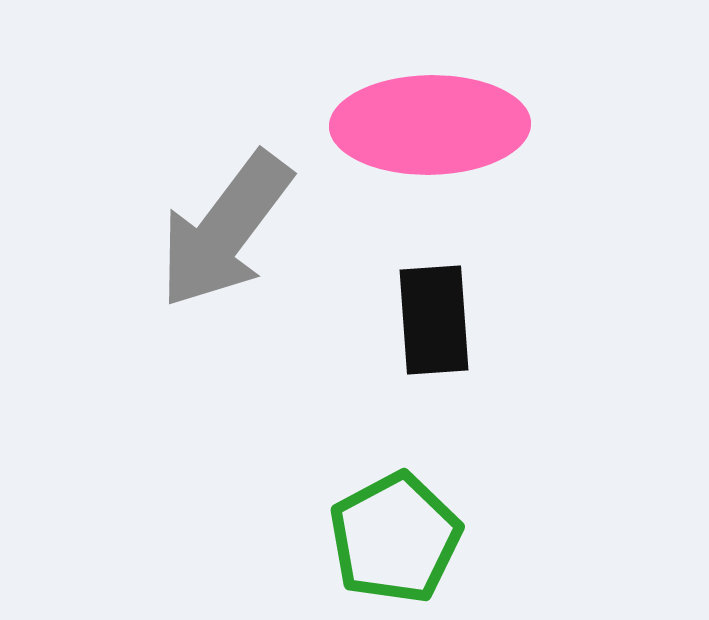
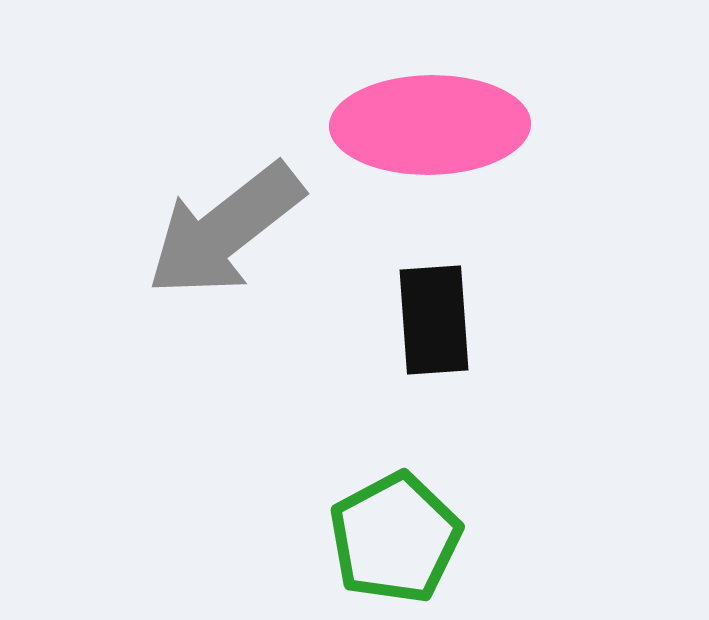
gray arrow: rotated 15 degrees clockwise
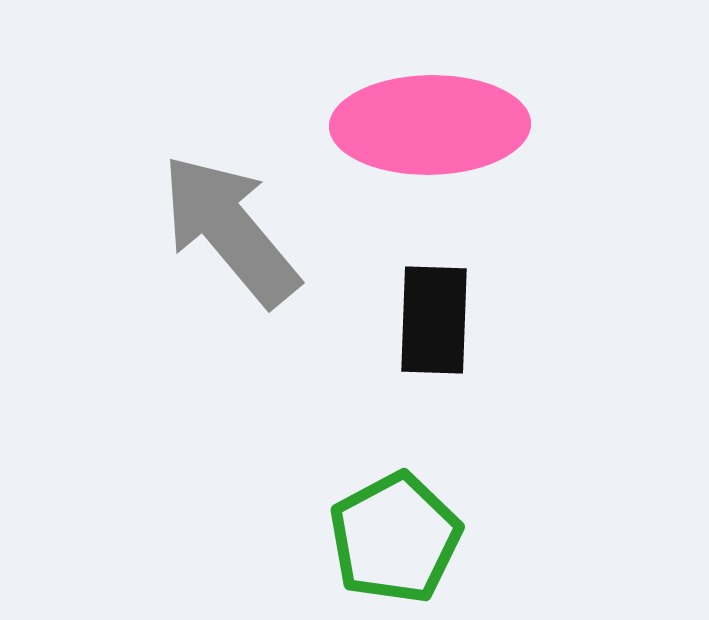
gray arrow: moved 5 px right; rotated 88 degrees clockwise
black rectangle: rotated 6 degrees clockwise
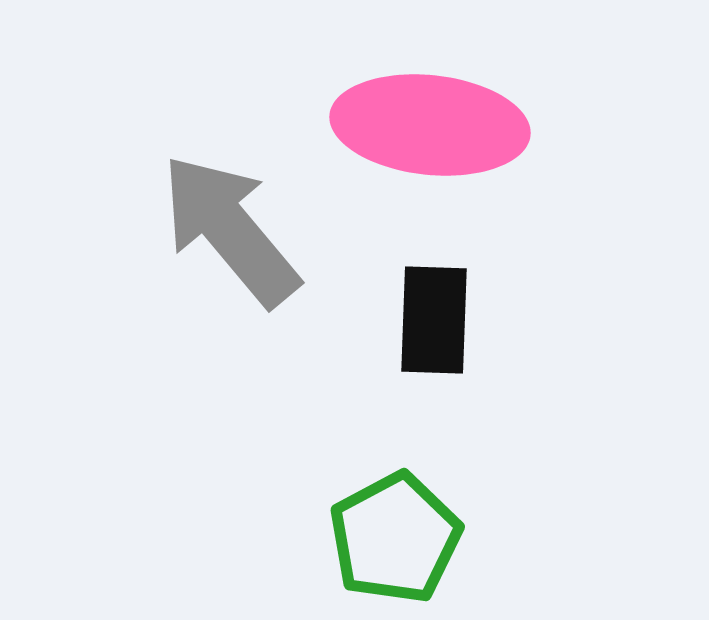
pink ellipse: rotated 7 degrees clockwise
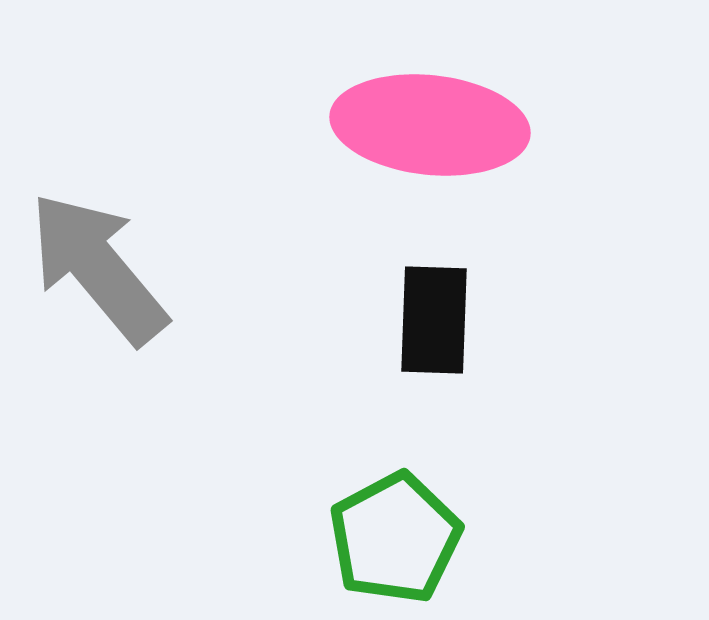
gray arrow: moved 132 px left, 38 px down
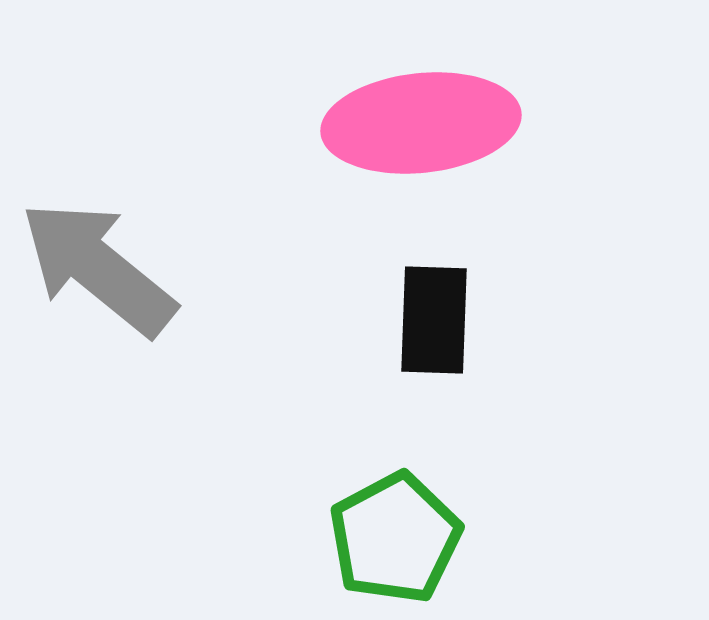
pink ellipse: moved 9 px left, 2 px up; rotated 12 degrees counterclockwise
gray arrow: rotated 11 degrees counterclockwise
